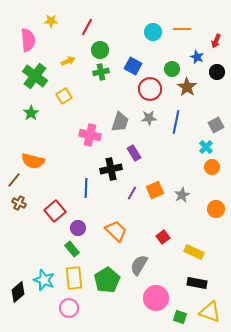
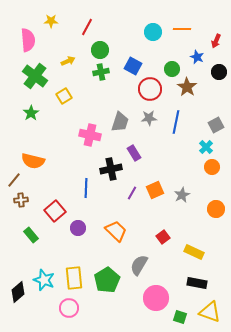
black circle at (217, 72): moved 2 px right
brown cross at (19, 203): moved 2 px right, 3 px up; rotated 32 degrees counterclockwise
green rectangle at (72, 249): moved 41 px left, 14 px up
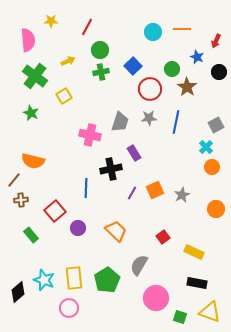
blue square at (133, 66): rotated 18 degrees clockwise
green star at (31, 113): rotated 14 degrees counterclockwise
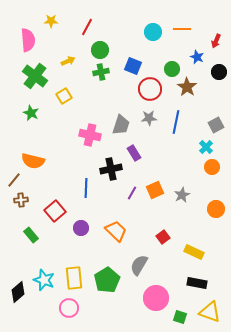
blue square at (133, 66): rotated 24 degrees counterclockwise
gray trapezoid at (120, 122): moved 1 px right, 3 px down
purple circle at (78, 228): moved 3 px right
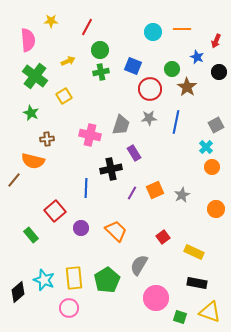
brown cross at (21, 200): moved 26 px right, 61 px up
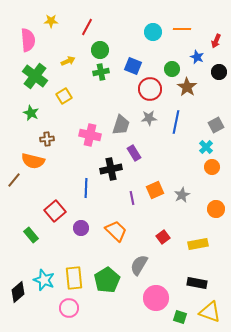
purple line at (132, 193): moved 5 px down; rotated 40 degrees counterclockwise
yellow rectangle at (194, 252): moved 4 px right, 8 px up; rotated 36 degrees counterclockwise
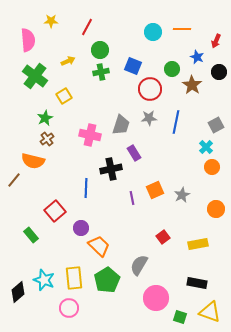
brown star at (187, 87): moved 5 px right, 2 px up
green star at (31, 113): moved 14 px right, 5 px down; rotated 21 degrees clockwise
brown cross at (47, 139): rotated 32 degrees counterclockwise
orange trapezoid at (116, 231): moved 17 px left, 15 px down
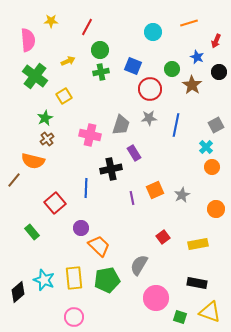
orange line at (182, 29): moved 7 px right, 6 px up; rotated 18 degrees counterclockwise
blue line at (176, 122): moved 3 px down
red square at (55, 211): moved 8 px up
green rectangle at (31, 235): moved 1 px right, 3 px up
green pentagon at (107, 280): rotated 20 degrees clockwise
pink circle at (69, 308): moved 5 px right, 9 px down
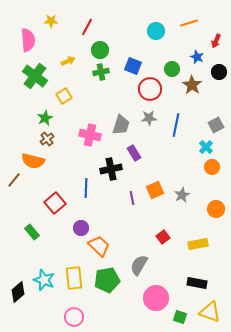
cyan circle at (153, 32): moved 3 px right, 1 px up
